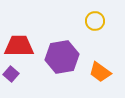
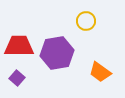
yellow circle: moved 9 px left
purple hexagon: moved 5 px left, 4 px up
purple square: moved 6 px right, 4 px down
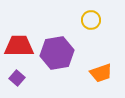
yellow circle: moved 5 px right, 1 px up
orange trapezoid: moved 1 px right, 1 px down; rotated 55 degrees counterclockwise
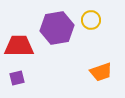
purple hexagon: moved 25 px up
orange trapezoid: moved 1 px up
purple square: rotated 35 degrees clockwise
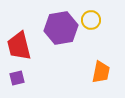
purple hexagon: moved 4 px right
red trapezoid: rotated 104 degrees counterclockwise
orange trapezoid: rotated 60 degrees counterclockwise
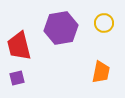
yellow circle: moved 13 px right, 3 px down
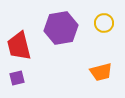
orange trapezoid: rotated 65 degrees clockwise
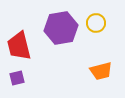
yellow circle: moved 8 px left
orange trapezoid: moved 1 px up
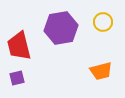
yellow circle: moved 7 px right, 1 px up
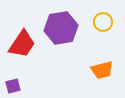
red trapezoid: moved 3 px right, 2 px up; rotated 132 degrees counterclockwise
orange trapezoid: moved 1 px right, 1 px up
purple square: moved 4 px left, 8 px down
